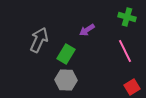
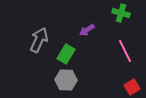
green cross: moved 6 px left, 4 px up
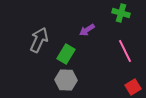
red square: moved 1 px right
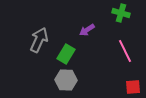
red square: rotated 28 degrees clockwise
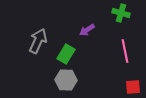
gray arrow: moved 1 px left, 1 px down
pink line: rotated 15 degrees clockwise
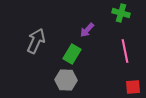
purple arrow: rotated 14 degrees counterclockwise
gray arrow: moved 2 px left
green rectangle: moved 6 px right
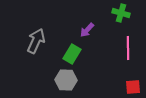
pink line: moved 3 px right, 3 px up; rotated 10 degrees clockwise
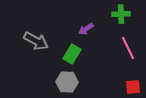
green cross: moved 1 px down; rotated 18 degrees counterclockwise
purple arrow: moved 1 px left, 1 px up; rotated 14 degrees clockwise
gray arrow: rotated 95 degrees clockwise
pink line: rotated 25 degrees counterclockwise
gray hexagon: moved 1 px right, 2 px down
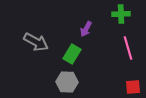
purple arrow: rotated 28 degrees counterclockwise
gray arrow: moved 1 px down
pink line: rotated 10 degrees clockwise
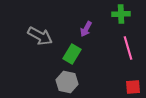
gray arrow: moved 4 px right, 6 px up
gray hexagon: rotated 10 degrees clockwise
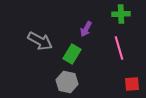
gray arrow: moved 5 px down
pink line: moved 9 px left
red square: moved 1 px left, 3 px up
